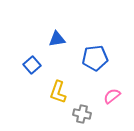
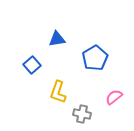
blue pentagon: rotated 25 degrees counterclockwise
pink semicircle: moved 2 px right, 1 px down
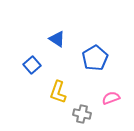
blue triangle: rotated 42 degrees clockwise
pink semicircle: moved 3 px left, 1 px down; rotated 18 degrees clockwise
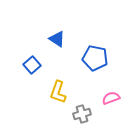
blue pentagon: rotated 30 degrees counterclockwise
gray cross: rotated 30 degrees counterclockwise
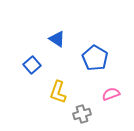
blue pentagon: rotated 20 degrees clockwise
pink semicircle: moved 4 px up
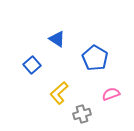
yellow L-shape: moved 1 px right, 1 px down; rotated 30 degrees clockwise
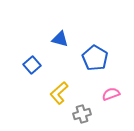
blue triangle: moved 3 px right; rotated 18 degrees counterclockwise
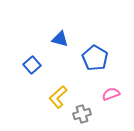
yellow L-shape: moved 1 px left, 4 px down
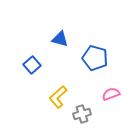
blue pentagon: rotated 15 degrees counterclockwise
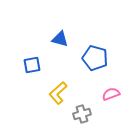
blue square: rotated 30 degrees clockwise
yellow L-shape: moved 4 px up
